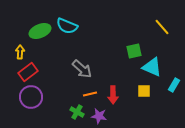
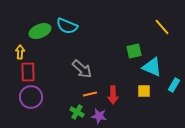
red rectangle: rotated 54 degrees counterclockwise
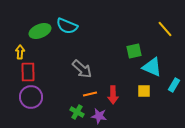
yellow line: moved 3 px right, 2 px down
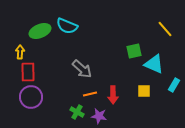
cyan triangle: moved 2 px right, 3 px up
